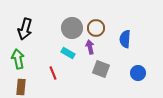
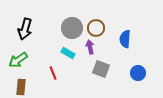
green arrow: moved 1 px down; rotated 114 degrees counterclockwise
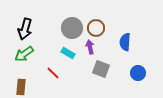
blue semicircle: moved 3 px down
green arrow: moved 6 px right, 6 px up
red line: rotated 24 degrees counterclockwise
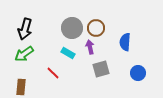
gray square: rotated 36 degrees counterclockwise
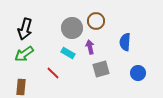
brown circle: moved 7 px up
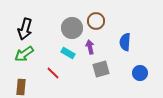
blue circle: moved 2 px right
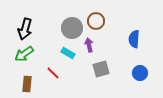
blue semicircle: moved 9 px right, 3 px up
purple arrow: moved 1 px left, 2 px up
brown rectangle: moved 6 px right, 3 px up
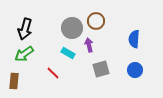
blue circle: moved 5 px left, 3 px up
brown rectangle: moved 13 px left, 3 px up
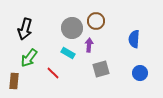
purple arrow: rotated 16 degrees clockwise
green arrow: moved 5 px right, 4 px down; rotated 18 degrees counterclockwise
blue circle: moved 5 px right, 3 px down
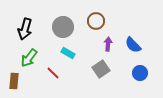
gray circle: moved 9 px left, 1 px up
blue semicircle: moved 1 px left, 6 px down; rotated 48 degrees counterclockwise
purple arrow: moved 19 px right, 1 px up
gray square: rotated 18 degrees counterclockwise
